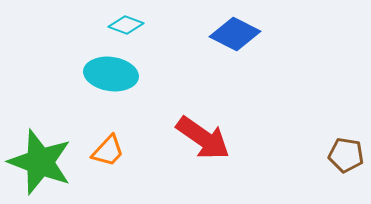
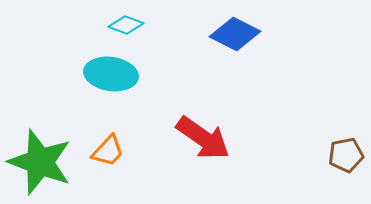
brown pentagon: rotated 20 degrees counterclockwise
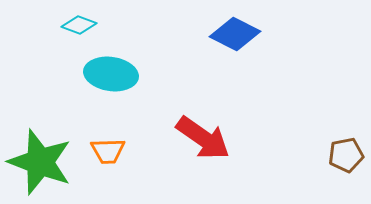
cyan diamond: moved 47 px left
orange trapezoid: rotated 45 degrees clockwise
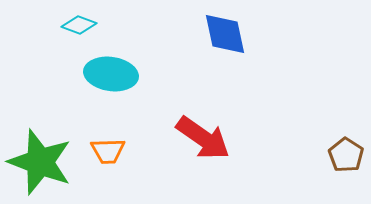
blue diamond: moved 10 px left; rotated 51 degrees clockwise
brown pentagon: rotated 28 degrees counterclockwise
